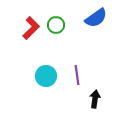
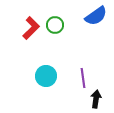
blue semicircle: moved 2 px up
green circle: moved 1 px left
purple line: moved 6 px right, 3 px down
black arrow: moved 1 px right
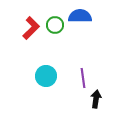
blue semicircle: moved 16 px left; rotated 145 degrees counterclockwise
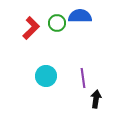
green circle: moved 2 px right, 2 px up
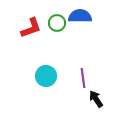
red L-shape: rotated 25 degrees clockwise
black arrow: rotated 42 degrees counterclockwise
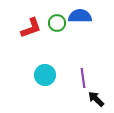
cyan circle: moved 1 px left, 1 px up
black arrow: rotated 12 degrees counterclockwise
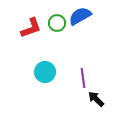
blue semicircle: rotated 30 degrees counterclockwise
cyan circle: moved 3 px up
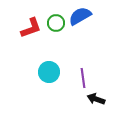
green circle: moved 1 px left
cyan circle: moved 4 px right
black arrow: rotated 24 degrees counterclockwise
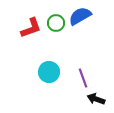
purple line: rotated 12 degrees counterclockwise
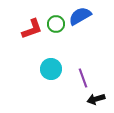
green circle: moved 1 px down
red L-shape: moved 1 px right, 1 px down
cyan circle: moved 2 px right, 3 px up
black arrow: rotated 36 degrees counterclockwise
